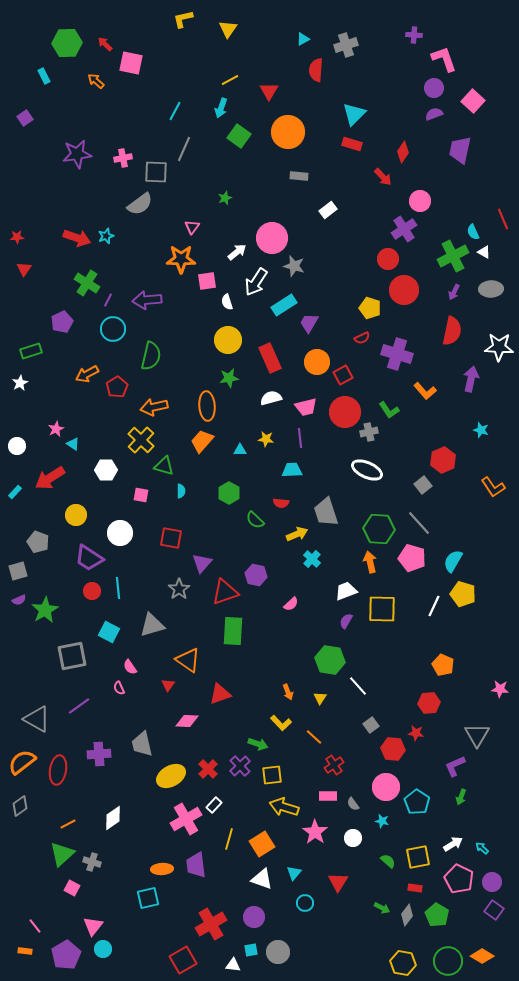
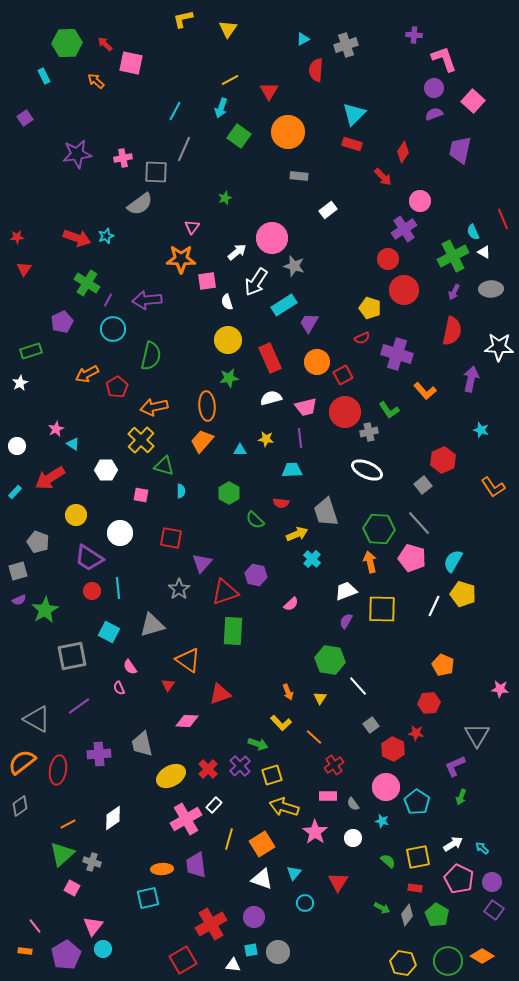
red hexagon at (393, 749): rotated 20 degrees clockwise
yellow square at (272, 775): rotated 10 degrees counterclockwise
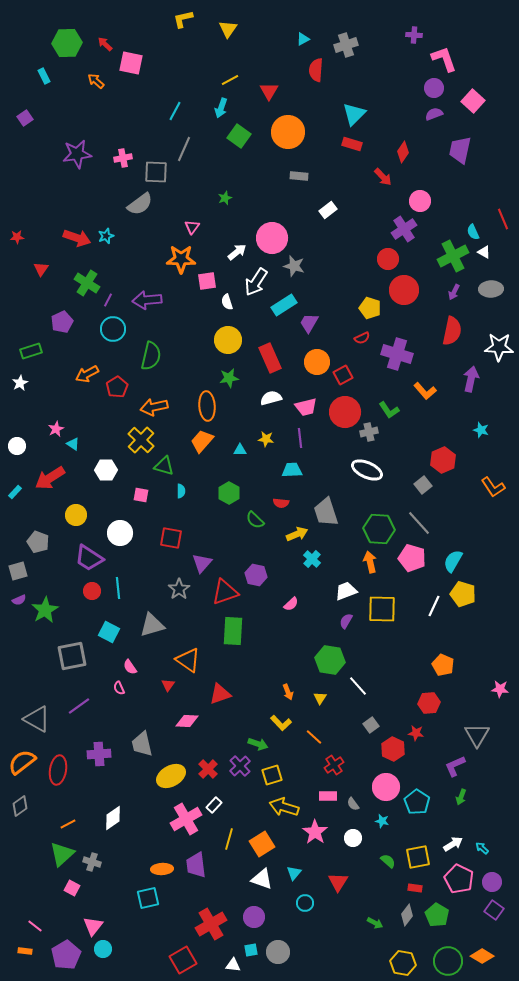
red triangle at (24, 269): moved 17 px right
green arrow at (382, 908): moved 7 px left, 15 px down
pink line at (35, 926): rotated 14 degrees counterclockwise
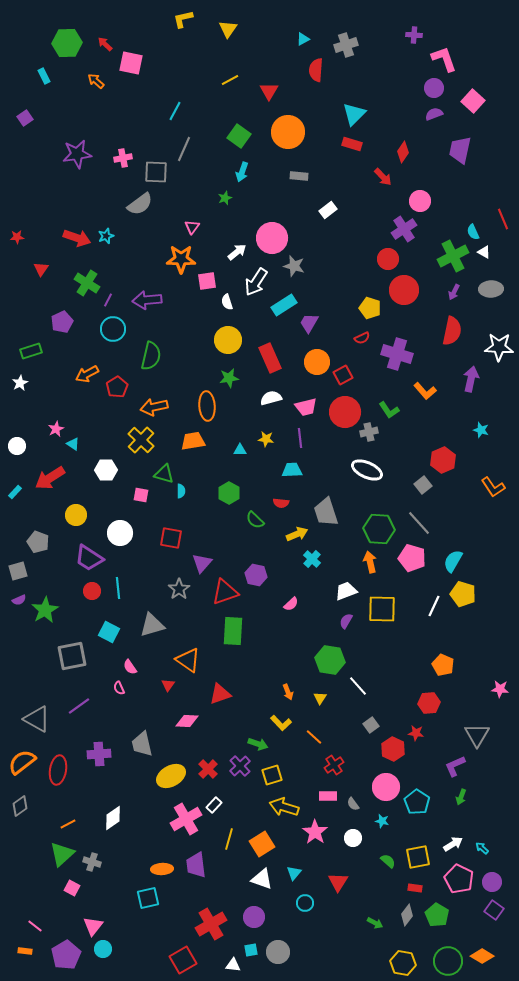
cyan arrow at (221, 108): moved 21 px right, 64 px down
orange trapezoid at (202, 441): moved 9 px left; rotated 40 degrees clockwise
green triangle at (164, 466): moved 8 px down
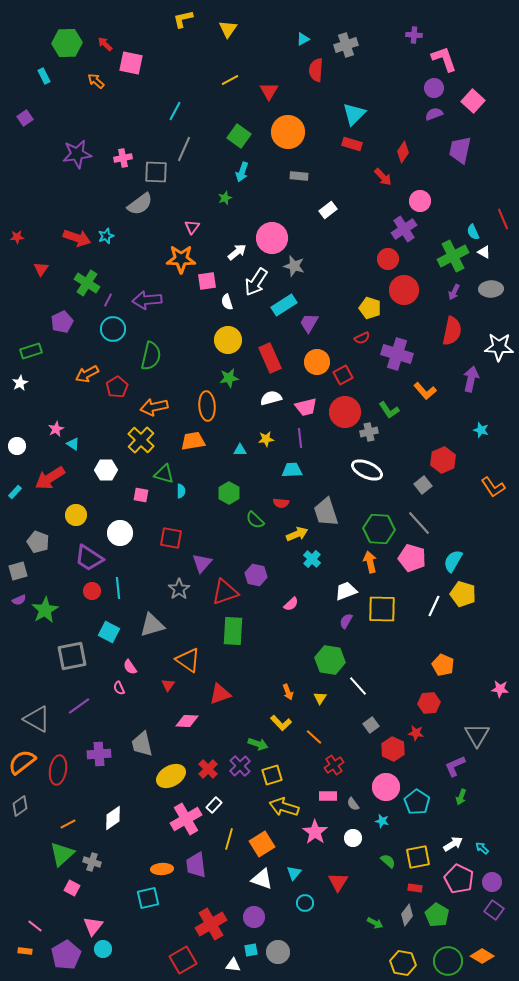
yellow star at (266, 439): rotated 14 degrees counterclockwise
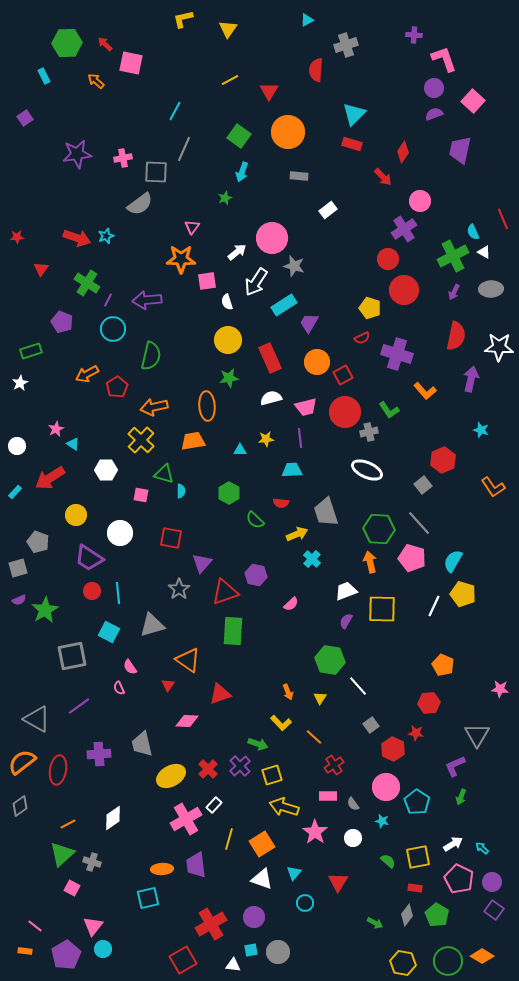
cyan triangle at (303, 39): moved 4 px right, 19 px up
purple pentagon at (62, 322): rotated 25 degrees counterclockwise
red semicircle at (452, 331): moved 4 px right, 5 px down
gray square at (18, 571): moved 3 px up
cyan line at (118, 588): moved 5 px down
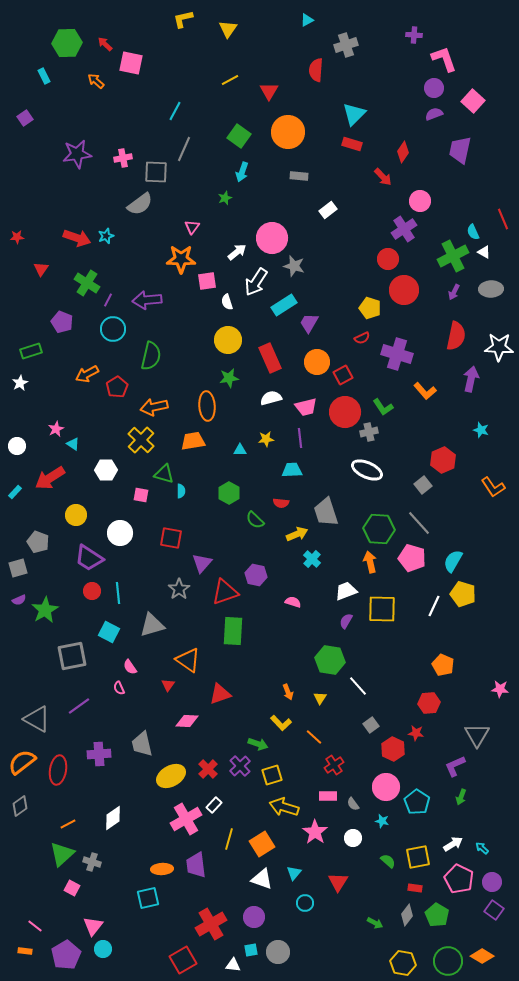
green L-shape at (389, 410): moved 6 px left, 3 px up
pink semicircle at (291, 604): moved 2 px right, 2 px up; rotated 119 degrees counterclockwise
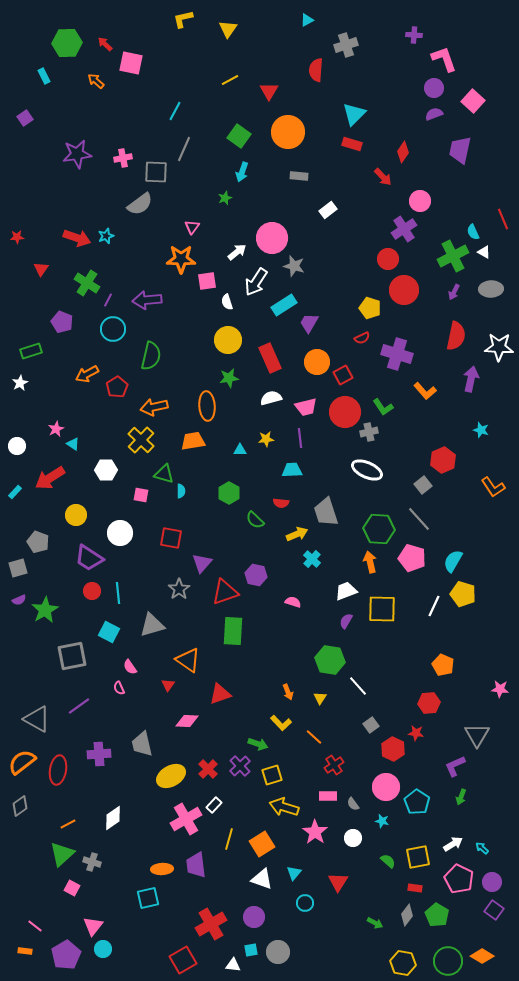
gray line at (419, 523): moved 4 px up
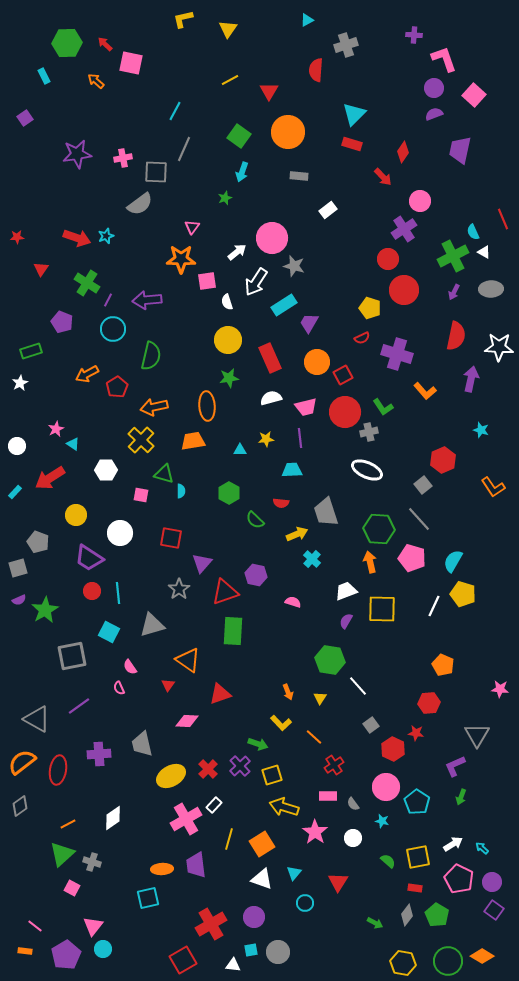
pink square at (473, 101): moved 1 px right, 6 px up
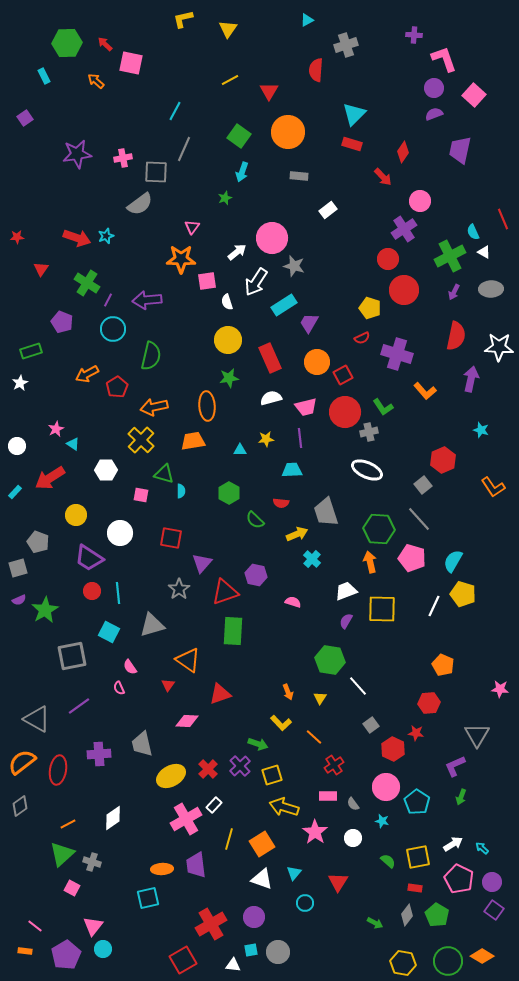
green cross at (453, 256): moved 3 px left
